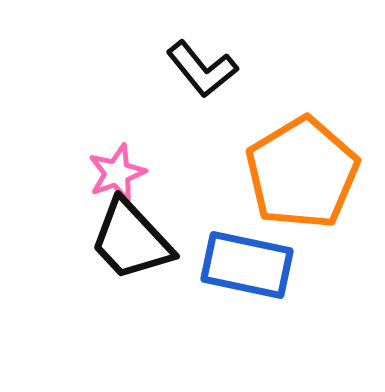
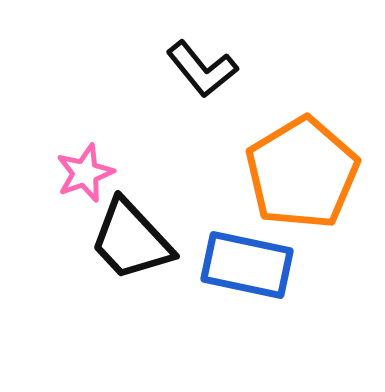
pink star: moved 32 px left
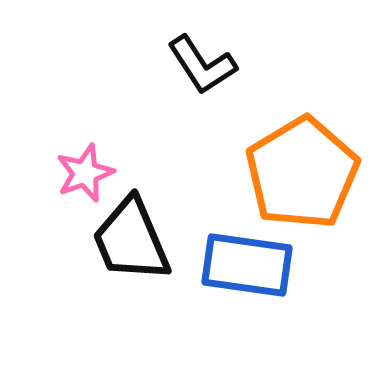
black L-shape: moved 4 px up; rotated 6 degrees clockwise
black trapezoid: rotated 20 degrees clockwise
blue rectangle: rotated 4 degrees counterclockwise
